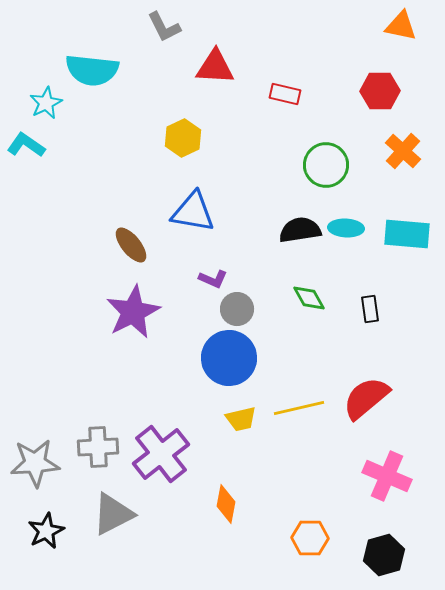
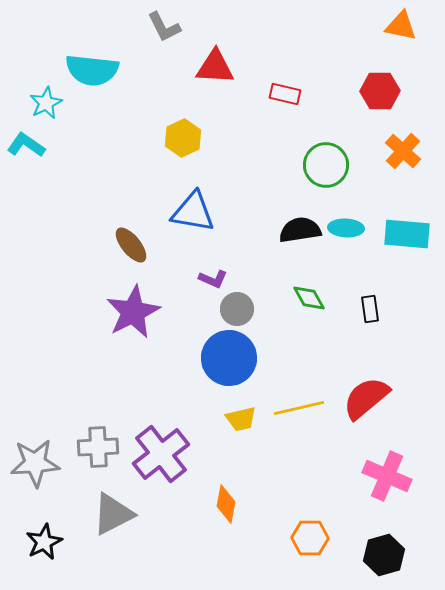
black star: moved 2 px left, 11 px down
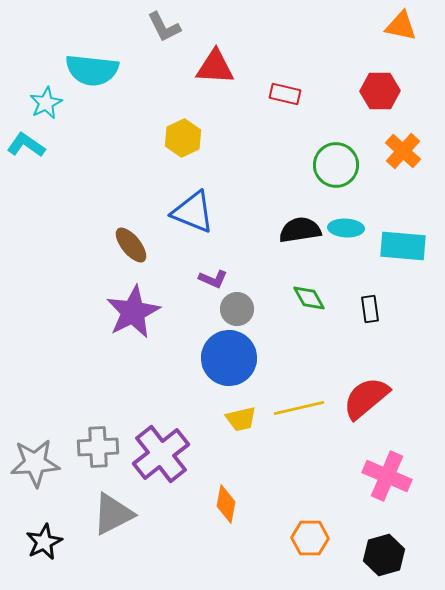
green circle: moved 10 px right
blue triangle: rotated 12 degrees clockwise
cyan rectangle: moved 4 px left, 12 px down
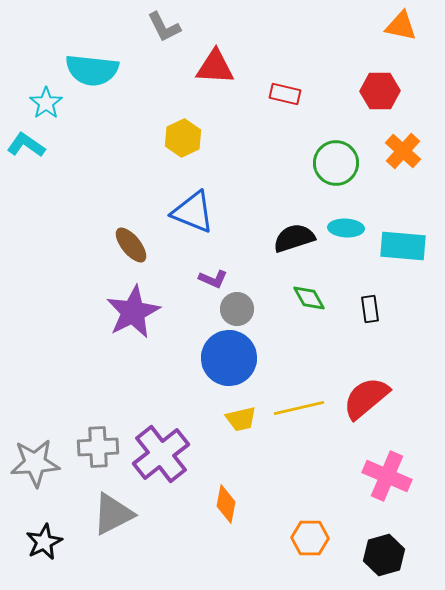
cyan star: rotated 8 degrees counterclockwise
green circle: moved 2 px up
black semicircle: moved 6 px left, 8 px down; rotated 9 degrees counterclockwise
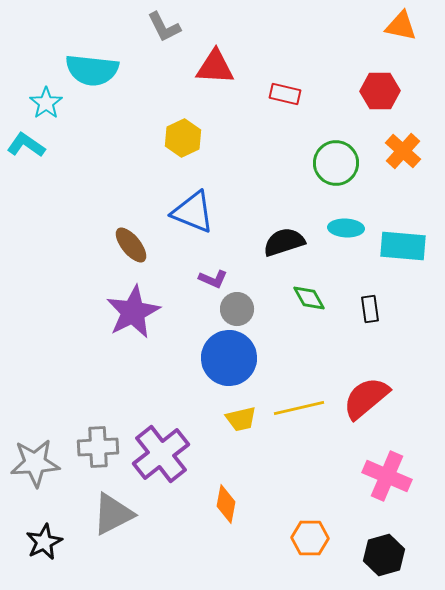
black semicircle: moved 10 px left, 4 px down
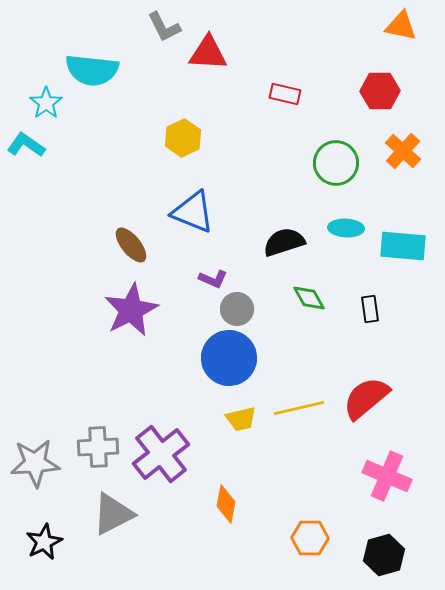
red triangle: moved 7 px left, 14 px up
purple star: moved 2 px left, 2 px up
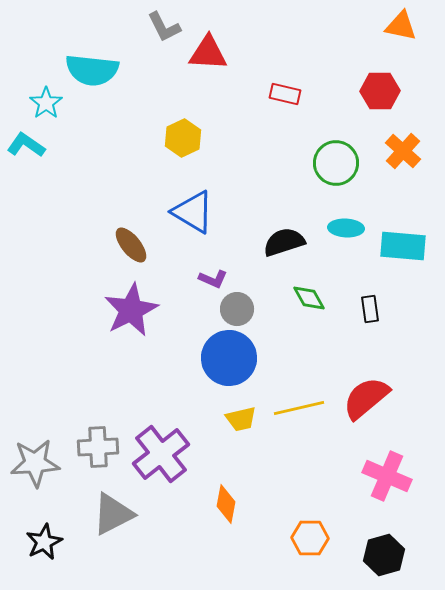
blue triangle: rotated 9 degrees clockwise
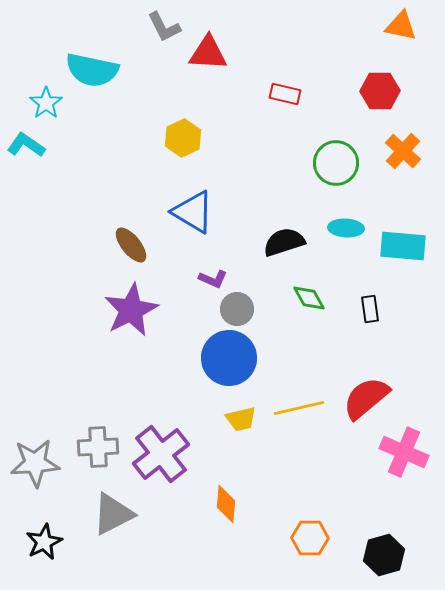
cyan semicircle: rotated 6 degrees clockwise
pink cross: moved 17 px right, 24 px up
orange diamond: rotated 6 degrees counterclockwise
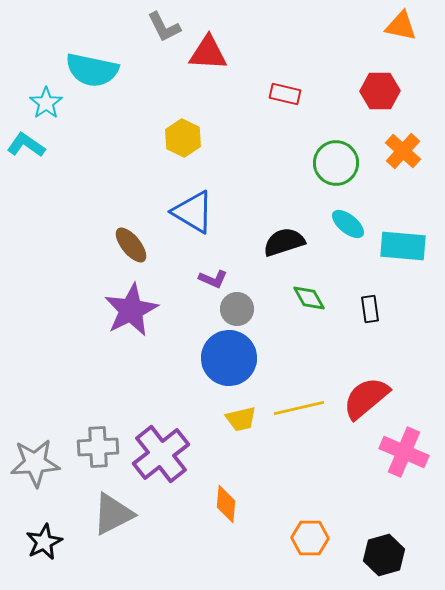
yellow hexagon: rotated 9 degrees counterclockwise
cyan ellipse: moved 2 px right, 4 px up; rotated 36 degrees clockwise
